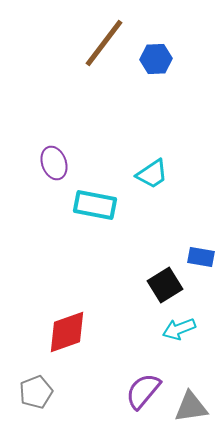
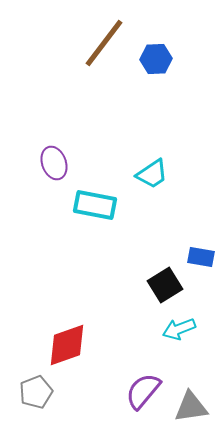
red diamond: moved 13 px down
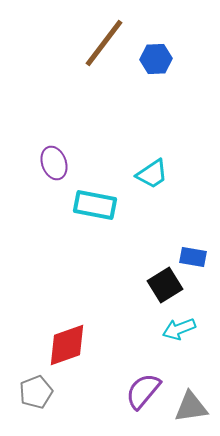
blue rectangle: moved 8 px left
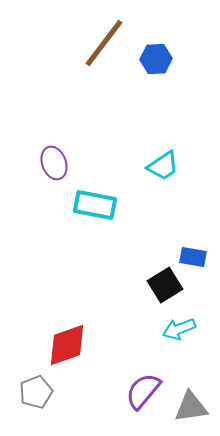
cyan trapezoid: moved 11 px right, 8 px up
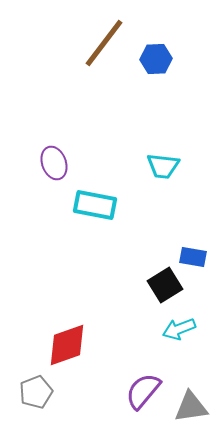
cyan trapezoid: rotated 40 degrees clockwise
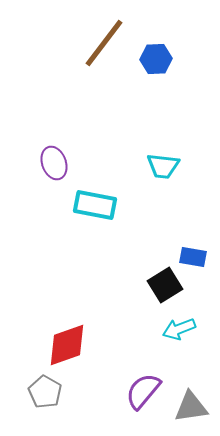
gray pentagon: moved 9 px right; rotated 20 degrees counterclockwise
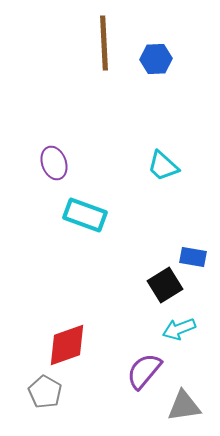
brown line: rotated 40 degrees counterclockwise
cyan trapezoid: rotated 36 degrees clockwise
cyan rectangle: moved 10 px left, 10 px down; rotated 9 degrees clockwise
purple semicircle: moved 1 px right, 20 px up
gray triangle: moved 7 px left, 1 px up
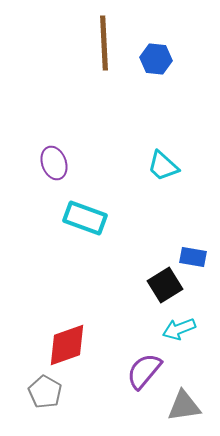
blue hexagon: rotated 8 degrees clockwise
cyan rectangle: moved 3 px down
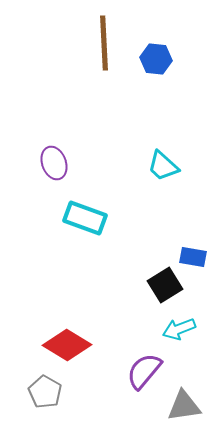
red diamond: rotated 51 degrees clockwise
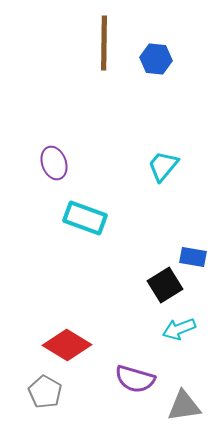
brown line: rotated 4 degrees clockwise
cyan trapezoid: rotated 88 degrees clockwise
purple semicircle: moved 9 px left, 8 px down; rotated 114 degrees counterclockwise
